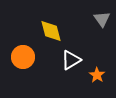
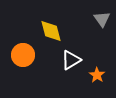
orange circle: moved 2 px up
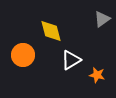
gray triangle: rotated 30 degrees clockwise
orange star: rotated 21 degrees counterclockwise
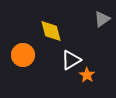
orange star: moved 10 px left; rotated 21 degrees clockwise
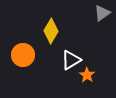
gray triangle: moved 6 px up
yellow diamond: rotated 45 degrees clockwise
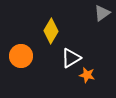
orange circle: moved 2 px left, 1 px down
white triangle: moved 2 px up
orange star: rotated 21 degrees counterclockwise
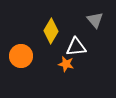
gray triangle: moved 7 px left, 7 px down; rotated 36 degrees counterclockwise
white triangle: moved 5 px right, 11 px up; rotated 25 degrees clockwise
orange star: moved 21 px left, 11 px up
